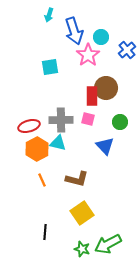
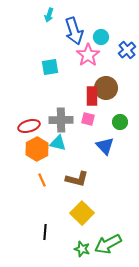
yellow square: rotated 10 degrees counterclockwise
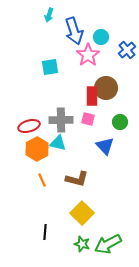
green star: moved 5 px up
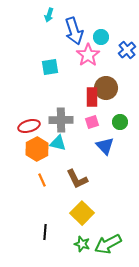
red rectangle: moved 1 px down
pink square: moved 4 px right, 3 px down; rotated 32 degrees counterclockwise
brown L-shape: rotated 50 degrees clockwise
